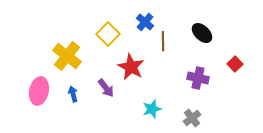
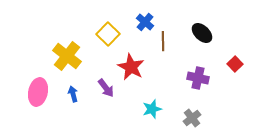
pink ellipse: moved 1 px left, 1 px down
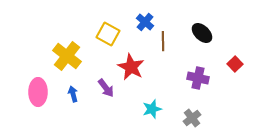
yellow square: rotated 15 degrees counterclockwise
pink ellipse: rotated 12 degrees counterclockwise
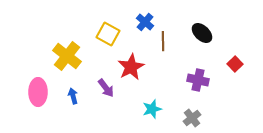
red star: rotated 16 degrees clockwise
purple cross: moved 2 px down
blue arrow: moved 2 px down
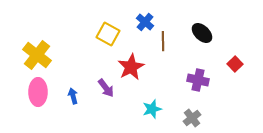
yellow cross: moved 30 px left, 1 px up
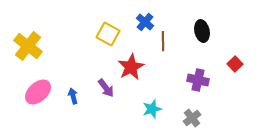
black ellipse: moved 2 px up; rotated 35 degrees clockwise
yellow cross: moved 9 px left, 9 px up
pink ellipse: rotated 48 degrees clockwise
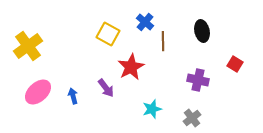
yellow cross: rotated 16 degrees clockwise
red square: rotated 14 degrees counterclockwise
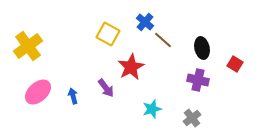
black ellipse: moved 17 px down
brown line: moved 1 px up; rotated 48 degrees counterclockwise
